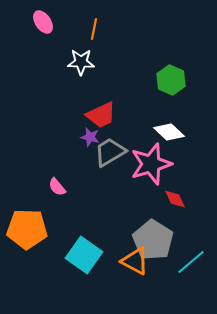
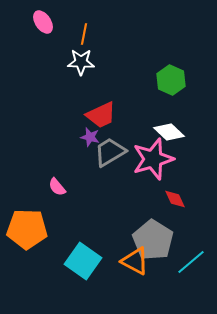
orange line: moved 10 px left, 5 px down
pink star: moved 2 px right, 5 px up
cyan square: moved 1 px left, 6 px down
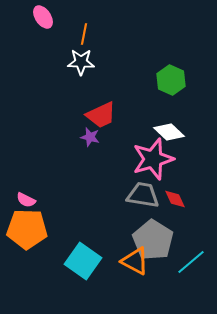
pink ellipse: moved 5 px up
gray trapezoid: moved 33 px right, 43 px down; rotated 40 degrees clockwise
pink semicircle: moved 31 px left, 13 px down; rotated 24 degrees counterclockwise
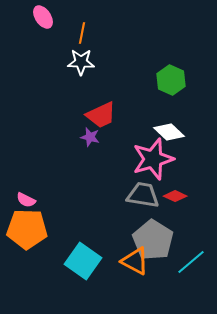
orange line: moved 2 px left, 1 px up
red diamond: moved 3 px up; rotated 40 degrees counterclockwise
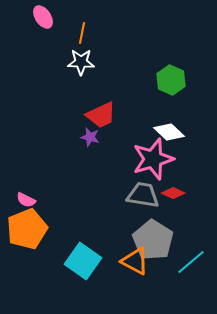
red diamond: moved 2 px left, 3 px up
orange pentagon: rotated 24 degrees counterclockwise
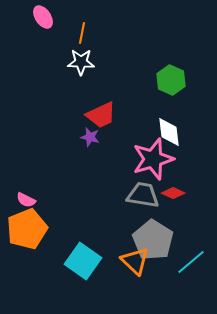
white diamond: rotated 40 degrees clockwise
orange triangle: rotated 16 degrees clockwise
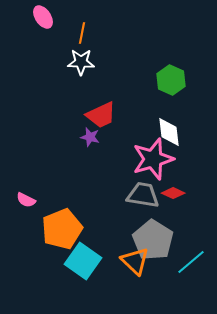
orange pentagon: moved 35 px right
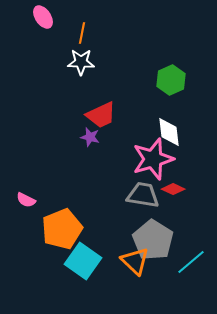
green hexagon: rotated 12 degrees clockwise
red diamond: moved 4 px up
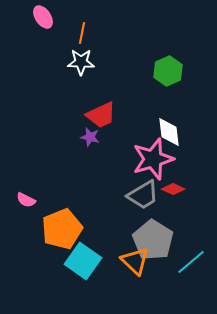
green hexagon: moved 3 px left, 9 px up
gray trapezoid: rotated 140 degrees clockwise
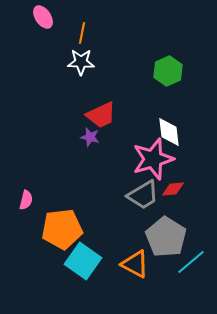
red diamond: rotated 30 degrees counterclockwise
pink semicircle: rotated 102 degrees counterclockwise
orange pentagon: rotated 15 degrees clockwise
gray pentagon: moved 13 px right, 3 px up
orange triangle: moved 3 px down; rotated 16 degrees counterclockwise
